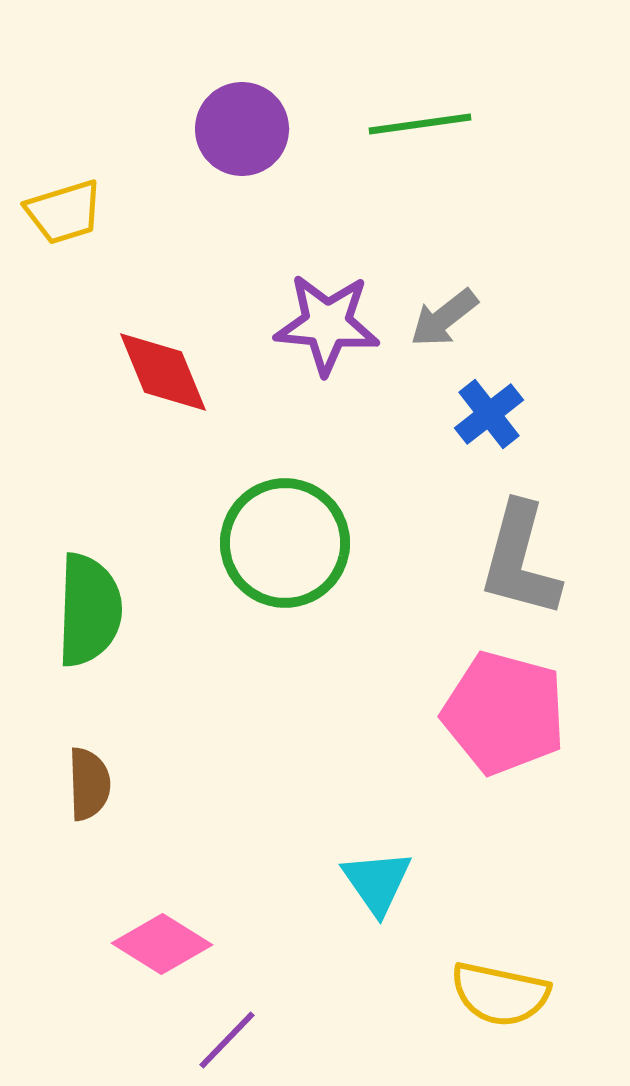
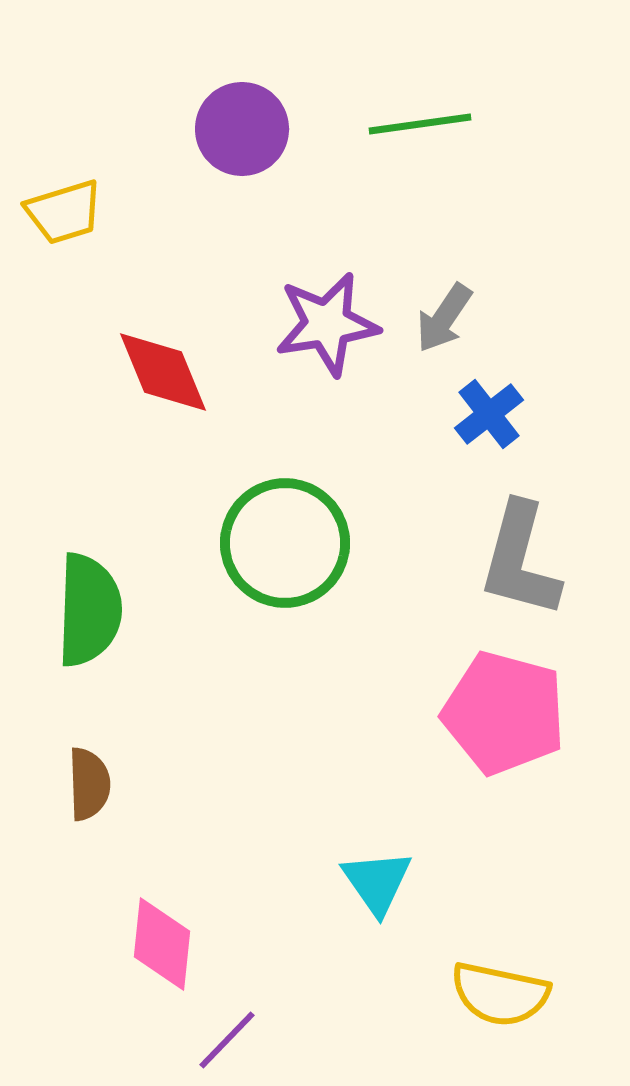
gray arrow: rotated 18 degrees counterclockwise
purple star: rotated 14 degrees counterclockwise
pink diamond: rotated 64 degrees clockwise
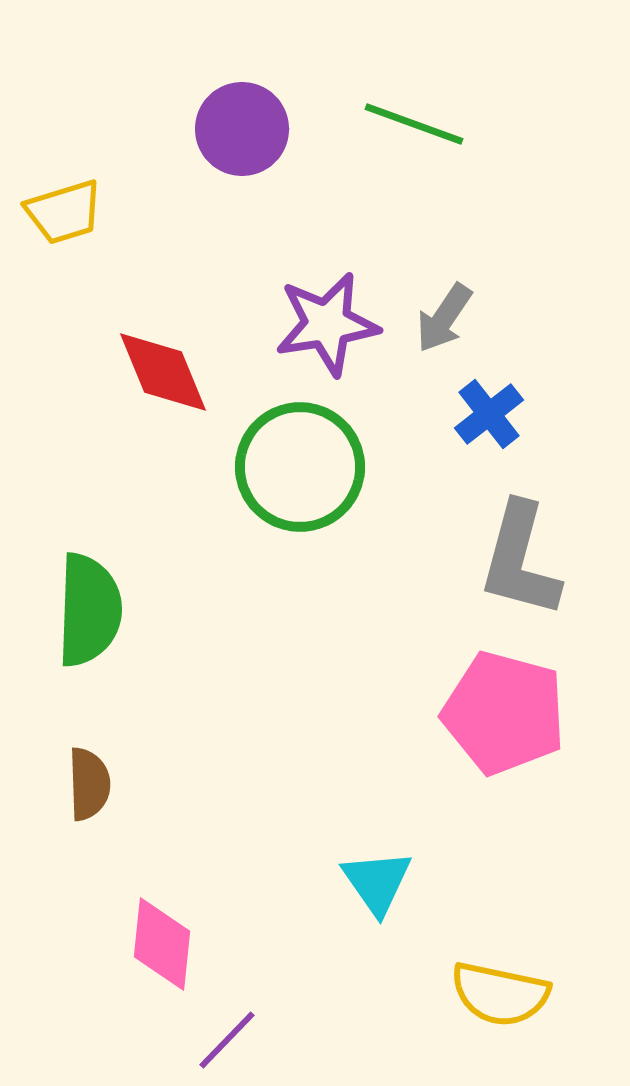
green line: moved 6 px left; rotated 28 degrees clockwise
green circle: moved 15 px right, 76 px up
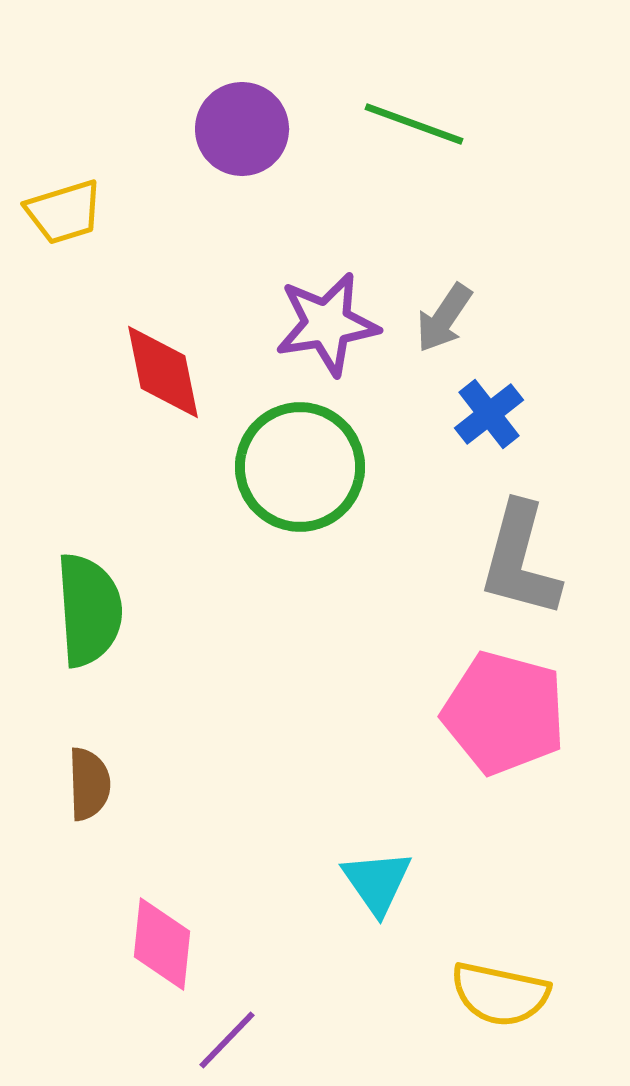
red diamond: rotated 11 degrees clockwise
green semicircle: rotated 6 degrees counterclockwise
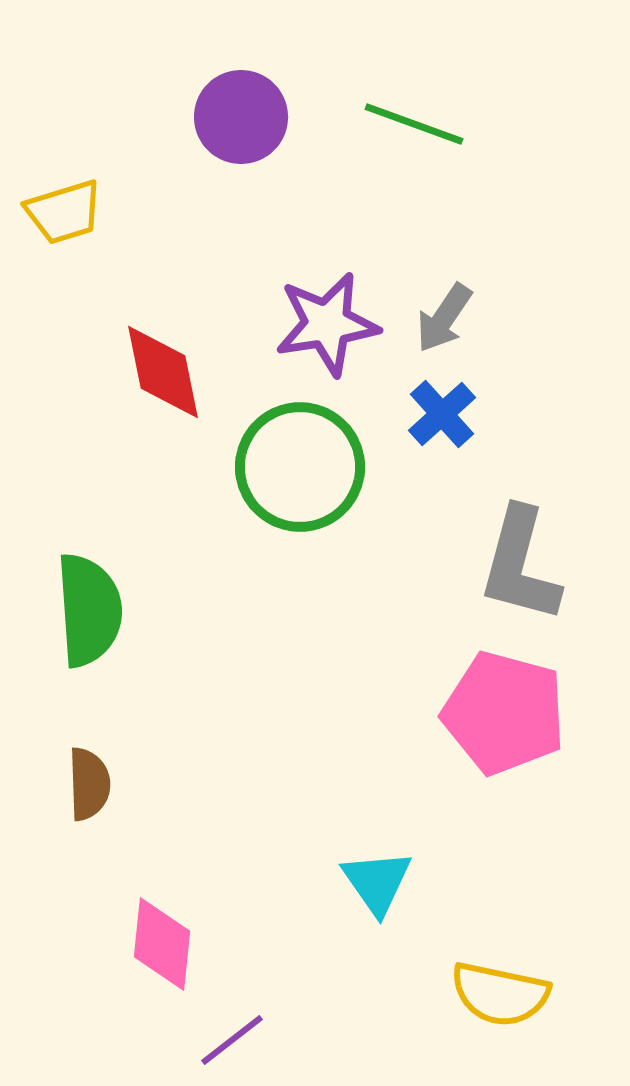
purple circle: moved 1 px left, 12 px up
blue cross: moved 47 px left; rotated 4 degrees counterclockwise
gray L-shape: moved 5 px down
purple line: moved 5 px right; rotated 8 degrees clockwise
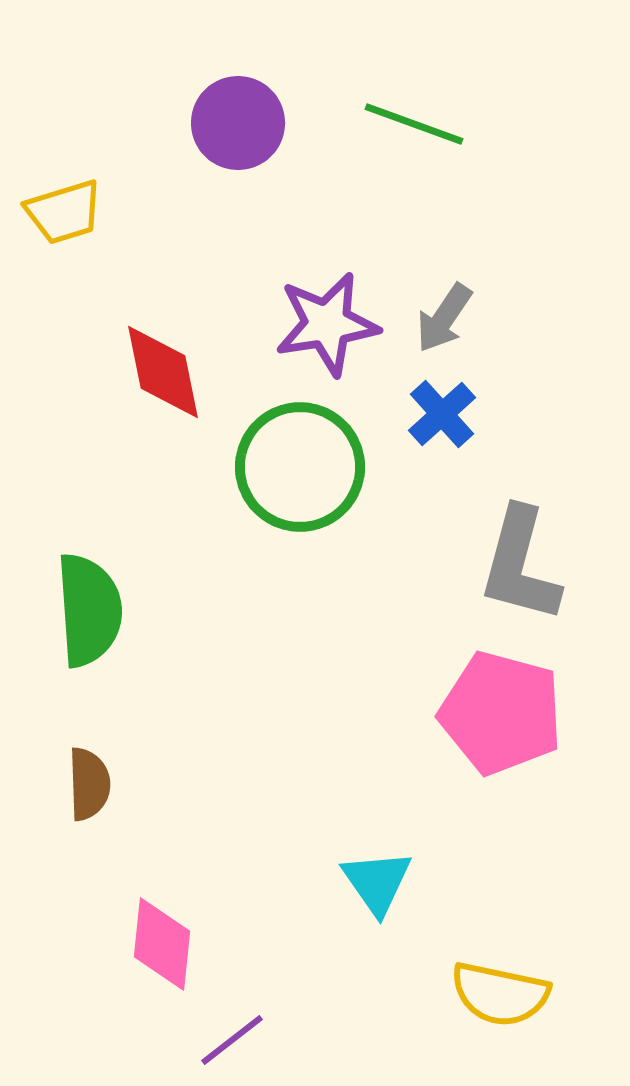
purple circle: moved 3 px left, 6 px down
pink pentagon: moved 3 px left
